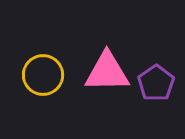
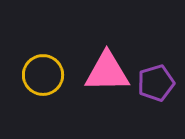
purple pentagon: rotated 18 degrees clockwise
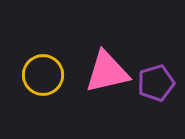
pink triangle: rotated 12 degrees counterclockwise
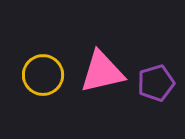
pink triangle: moved 5 px left
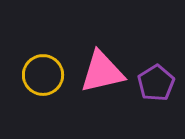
purple pentagon: rotated 15 degrees counterclockwise
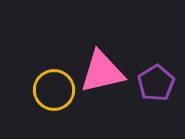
yellow circle: moved 11 px right, 15 px down
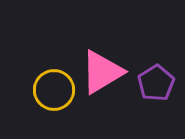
pink triangle: rotated 18 degrees counterclockwise
